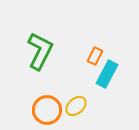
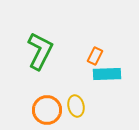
cyan rectangle: rotated 60 degrees clockwise
yellow ellipse: rotated 60 degrees counterclockwise
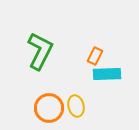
orange circle: moved 2 px right, 2 px up
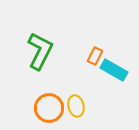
cyan rectangle: moved 7 px right, 4 px up; rotated 32 degrees clockwise
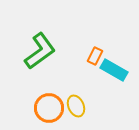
green L-shape: rotated 27 degrees clockwise
yellow ellipse: rotated 10 degrees counterclockwise
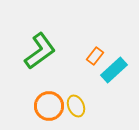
orange rectangle: rotated 12 degrees clockwise
cyan rectangle: rotated 72 degrees counterclockwise
orange circle: moved 2 px up
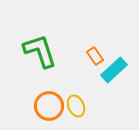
green L-shape: rotated 72 degrees counterclockwise
orange rectangle: rotated 72 degrees counterclockwise
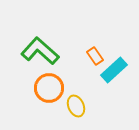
green L-shape: rotated 30 degrees counterclockwise
orange circle: moved 18 px up
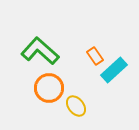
yellow ellipse: rotated 15 degrees counterclockwise
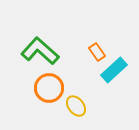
orange rectangle: moved 2 px right, 4 px up
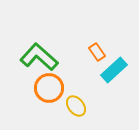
green L-shape: moved 1 px left, 6 px down
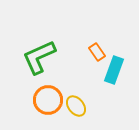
green L-shape: rotated 66 degrees counterclockwise
cyan rectangle: rotated 28 degrees counterclockwise
orange circle: moved 1 px left, 12 px down
